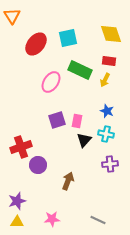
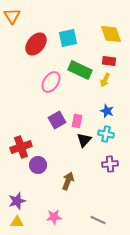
purple square: rotated 12 degrees counterclockwise
pink star: moved 2 px right, 2 px up
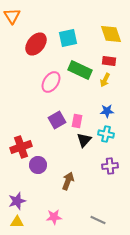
blue star: rotated 24 degrees counterclockwise
purple cross: moved 2 px down
